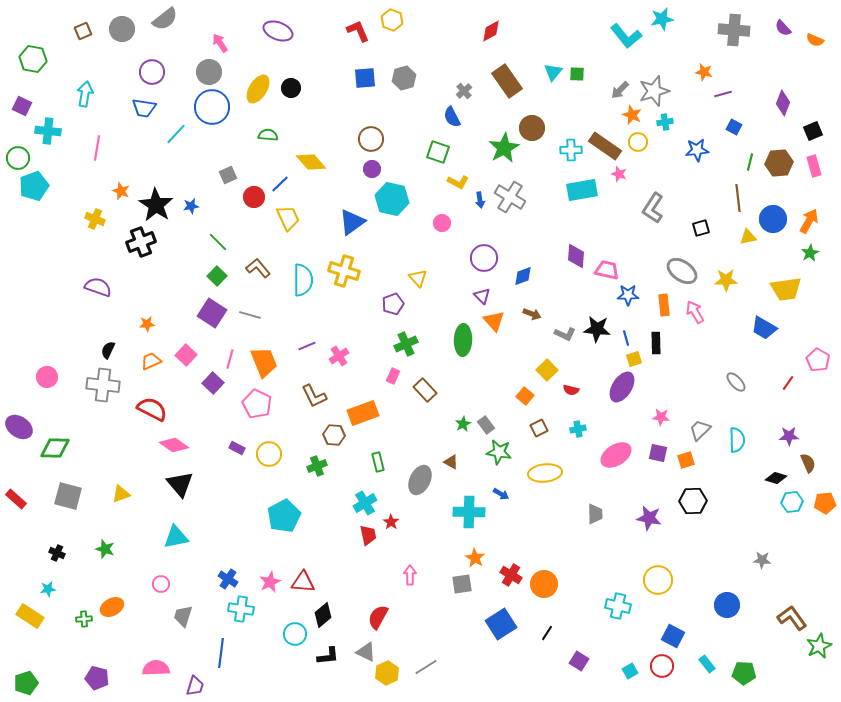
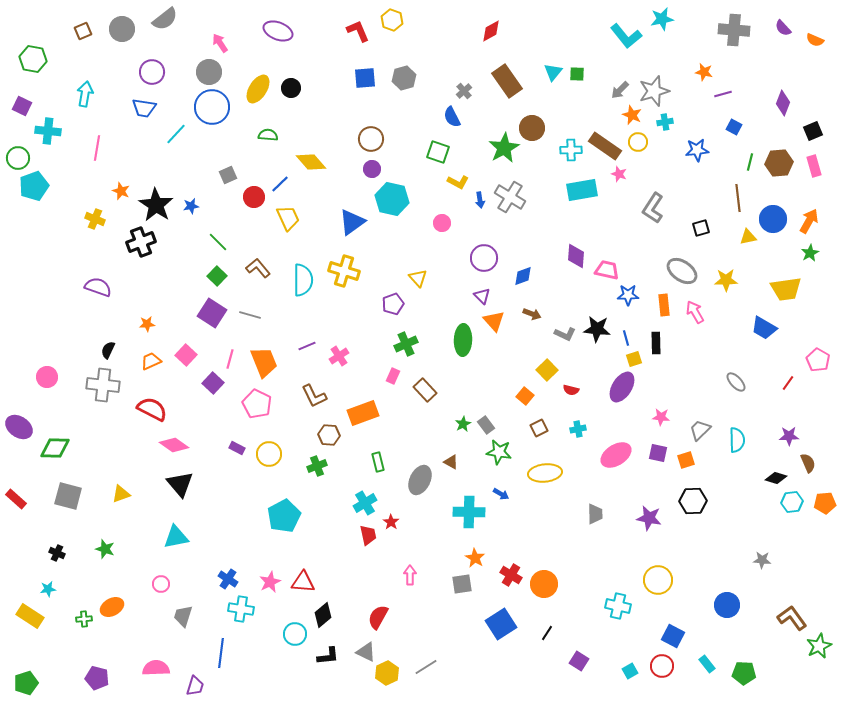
brown hexagon at (334, 435): moved 5 px left
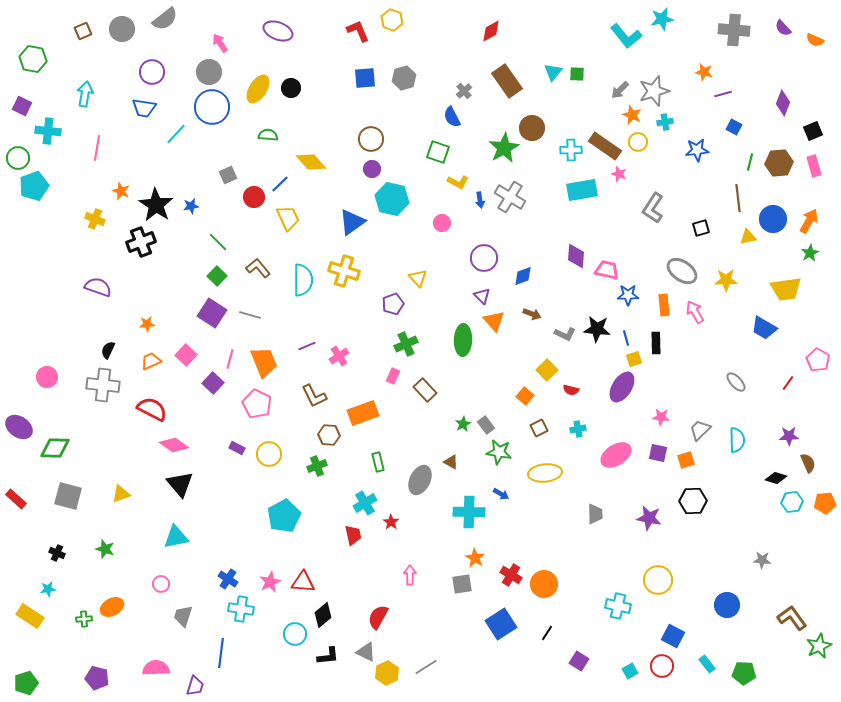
red trapezoid at (368, 535): moved 15 px left
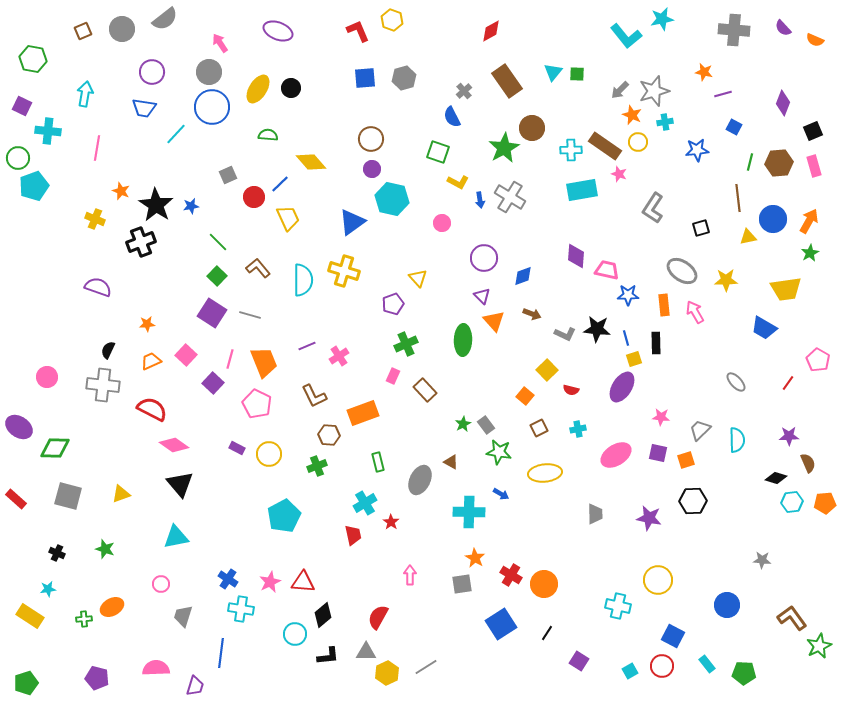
gray triangle at (366, 652): rotated 25 degrees counterclockwise
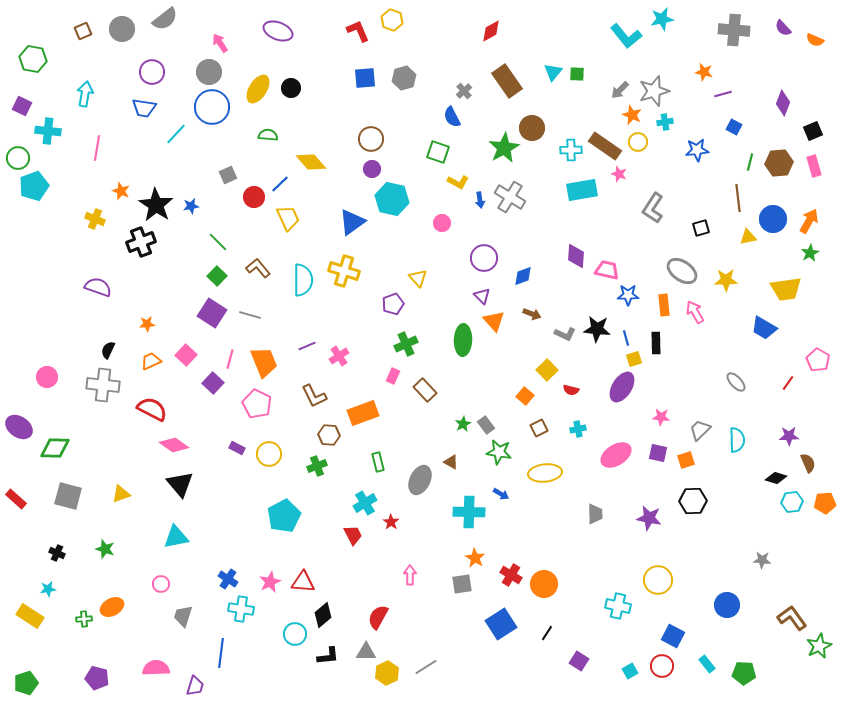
red trapezoid at (353, 535): rotated 15 degrees counterclockwise
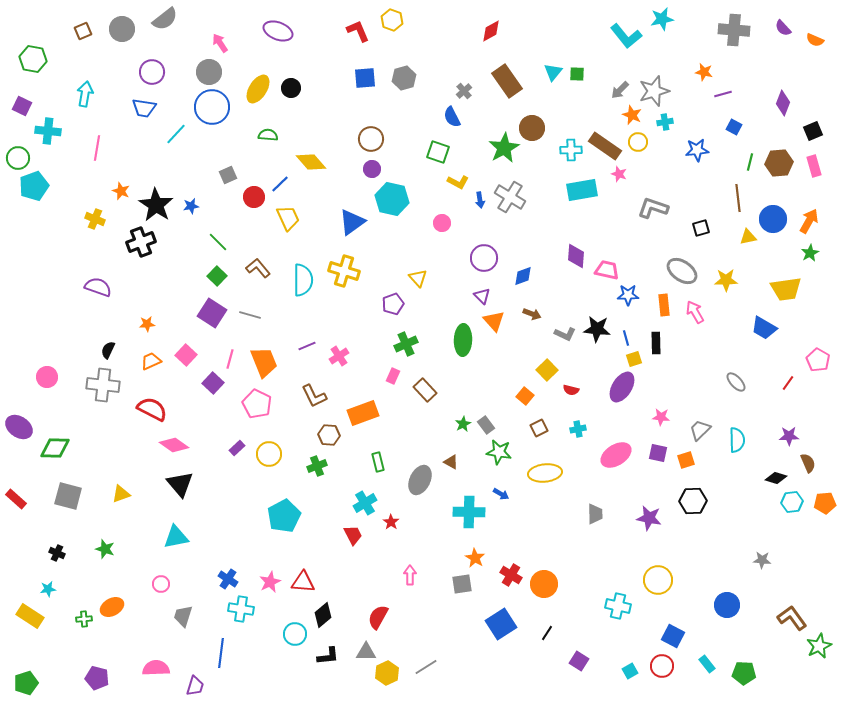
gray L-shape at (653, 208): rotated 76 degrees clockwise
purple rectangle at (237, 448): rotated 70 degrees counterclockwise
